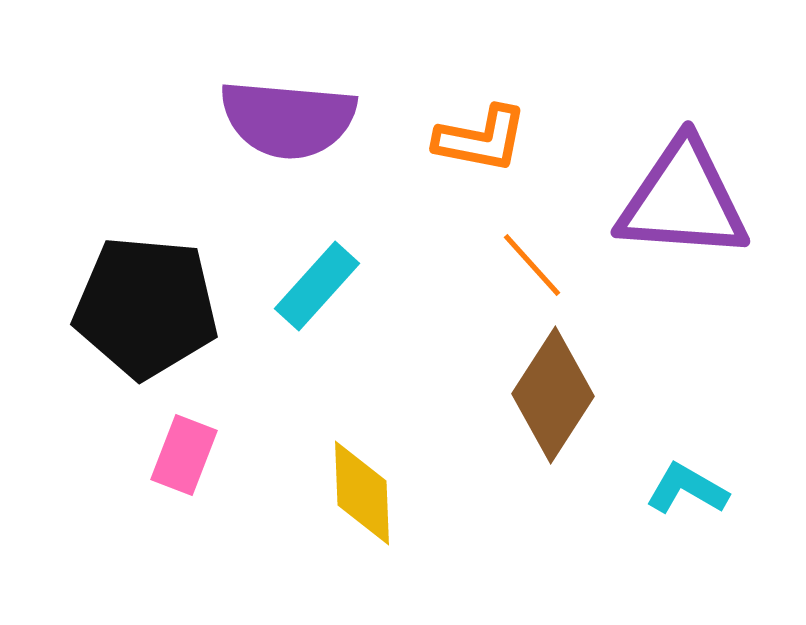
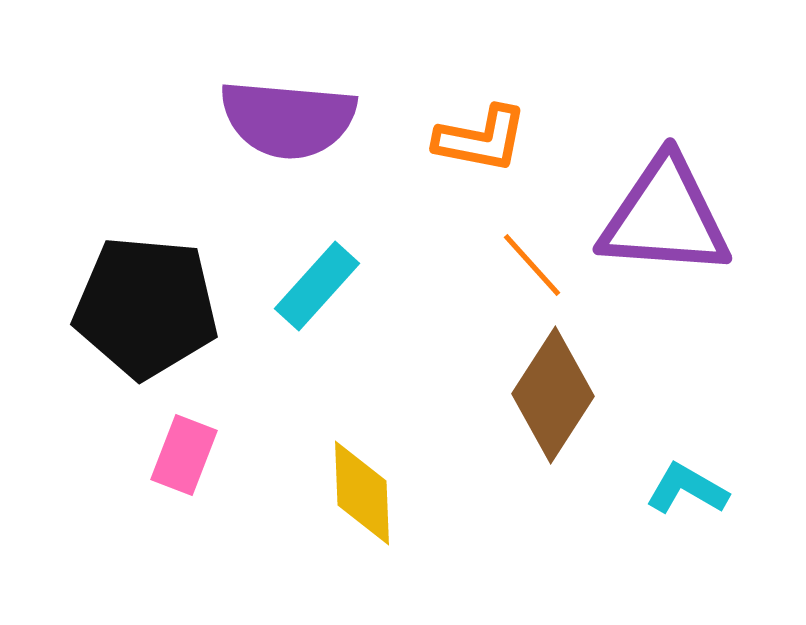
purple triangle: moved 18 px left, 17 px down
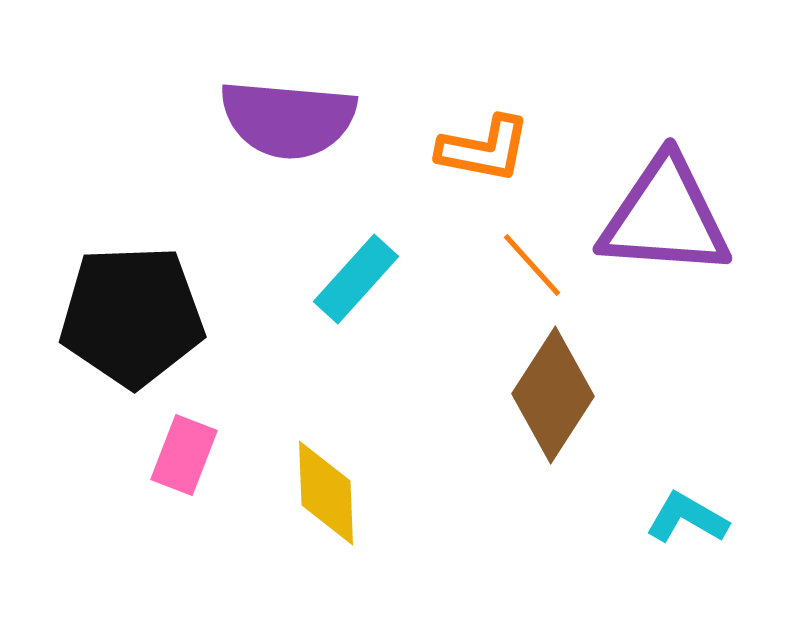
orange L-shape: moved 3 px right, 10 px down
cyan rectangle: moved 39 px right, 7 px up
black pentagon: moved 14 px left, 9 px down; rotated 7 degrees counterclockwise
cyan L-shape: moved 29 px down
yellow diamond: moved 36 px left
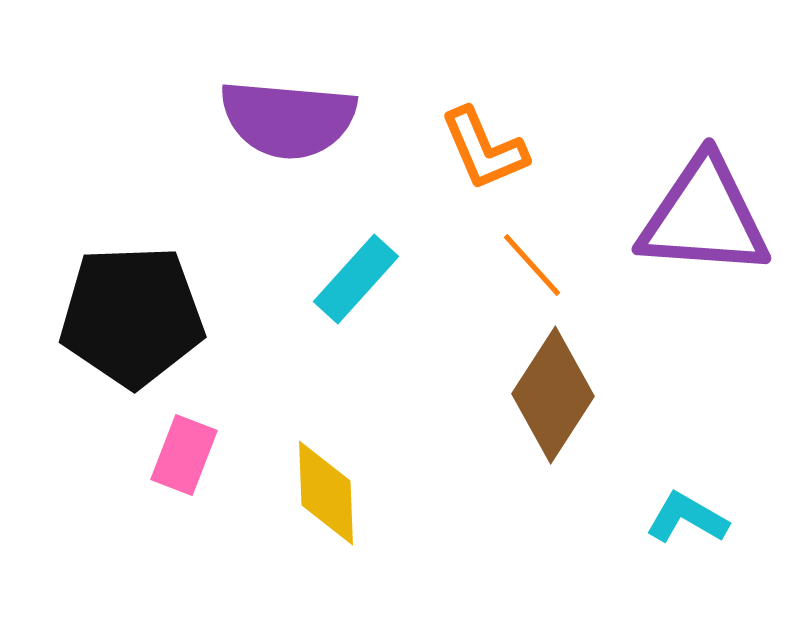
orange L-shape: rotated 56 degrees clockwise
purple triangle: moved 39 px right
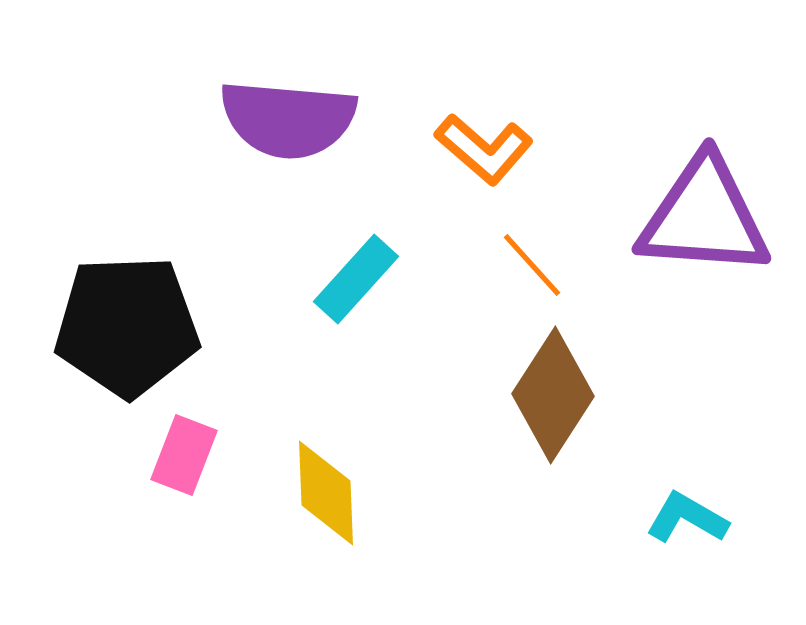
orange L-shape: rotated 26 degrees counterclockwise
black pentagon: moved 5 px left, 10 px down
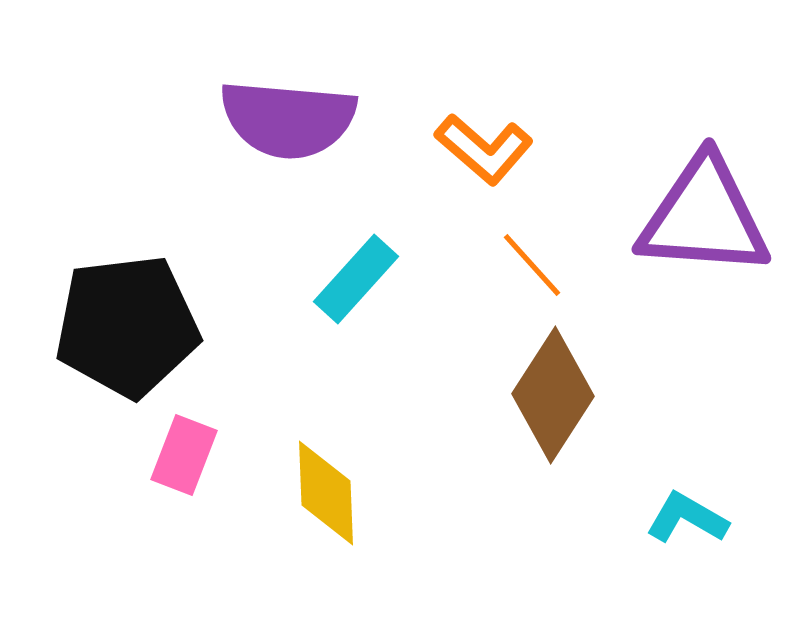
black pentagon: rotated 5 degrees counterclockwise
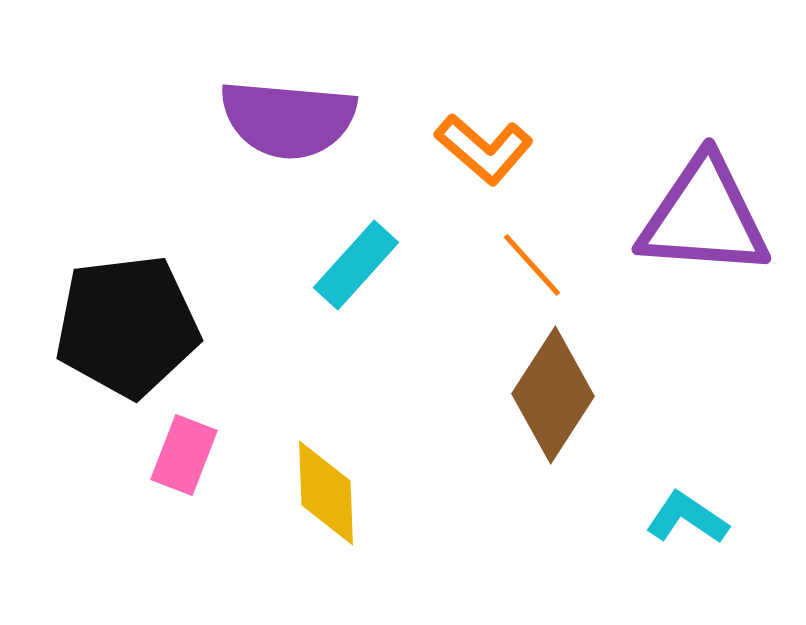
cyan rectangle: moved 14 px up
cyan L-shape: rotated 4 degrees clockwise
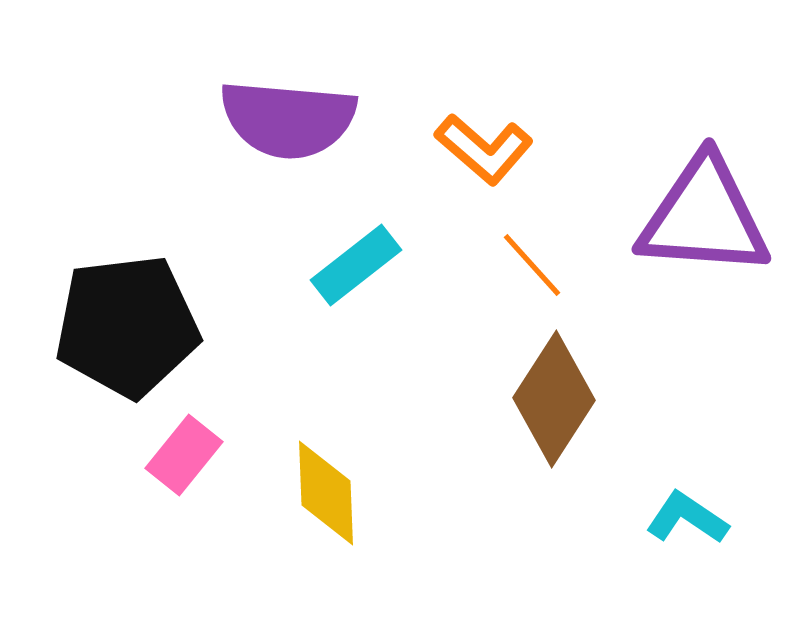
cyan rectangle: rotated 10 degrees clockwise
brown diamond: moved 1 px right, 4 px down
pink rectangle: rotated 18 degrees clockwise
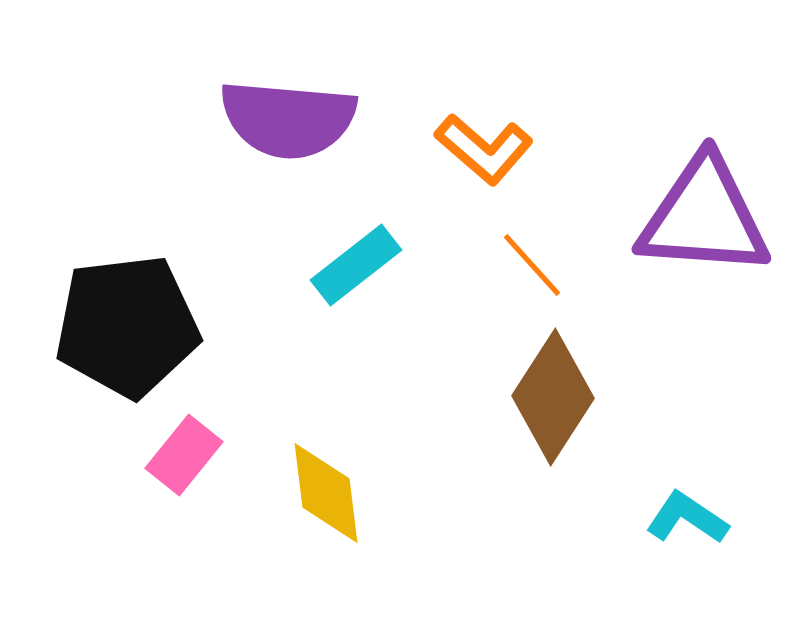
brown diamond: moved 1 px left, 2 px up
yellow diamond: rotated 5 degrees counterclockwise
